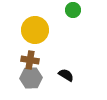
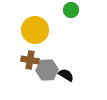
green circle: moved 2 px left
gray hexagon: moved 16 px right, 8 px up
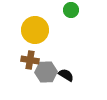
gray hexagon: moved 1 px left, 2 px down
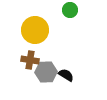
green circle: moved 1 px left
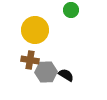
green circle: moved 1 px right
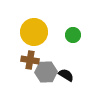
green circle: moved 2 px right, 25 px down
yellow circle: moved 1 px left, 2 px down
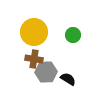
brown cross: moved 4 px right, 1 px up
black semicircle: moved 2 px right, 4 px down
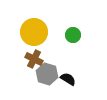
brown cross: rotated 18 degrees clockwise
gray hexagon: moved 1 px right, 2 px down; rotated 20 degrees clockwise
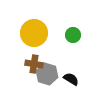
yellow circle: moved 1 px down
brown cross: moved 5 px down; rotated 18 degrees counterclockwise
black semicircle: moved 3 px right
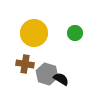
green circle: moved 2 px right, 2 px up
brown cross: moved 9 px left
black semicircle: moved 10 px left
